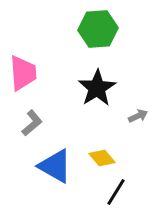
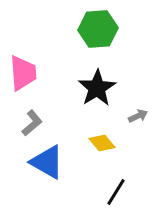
yellow diamond: moved 15 px up
blue triangle: moved 8 px left, 4 px up
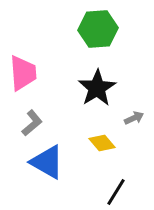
gray arrow: moved 4 px left, 2 px down
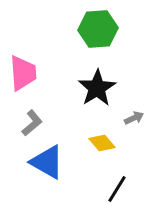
black line: moved 1 px right, 3 px up
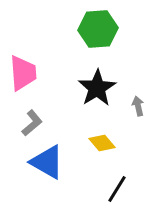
gray arrow: moved 4 px right, 12 px up; rotated 78 degrees counterclockwise
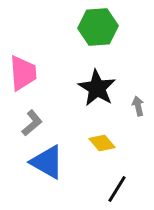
green hexagon: moved 2 px up
black star: rotated 9 degrees counterclockwise
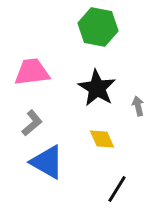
green hexagon: rotated 15 degrees clockwise
pink trapezoid: moved 9 px right, 1 px up; rotated 93 degrees counterclockwise
yellow diamond: moved 4 px up; rotated 16 degrees clockwise
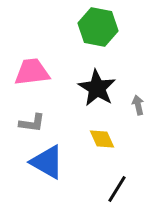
gray arrow: moved 1 px up
gray L-shape: rotated 48 degrees clockwise
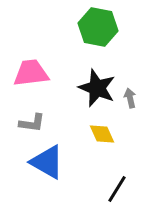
pink trapezoid: moved 1 px left, 1 px down
black star: rotated 9 degrees counterclockwise
gray arrow: moved 8 px left, 7 px up
yellow diamond: moved 5 px up
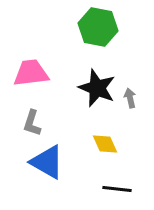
gray L-shape: rotated 100 degrees clockwise
yellow diamond: moved 3 px right, 10 px down
black line: rotated 64 degrees clockwise
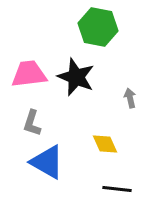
pink trapezoid: moved 2 px left, 1 px down
black star: moved 21 px left, 11 px up
